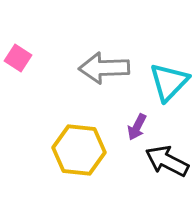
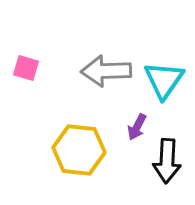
pink square: moved 8 px right, 10 px down; rotated 16 degrees counterclockwise
gray arrow: moved 2 px right, 3 px down
cyan triangle: moved 5 px left, 2 px up; rotated 9 degrees counterclockwise
black arrow: rotated 114 degrees counterclockwise
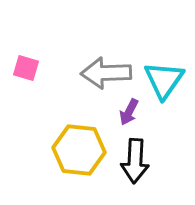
gray arrow: moved 2 px down
purple arrow: moved 8 px left, 15 px up
black arrow: moved 32 px left
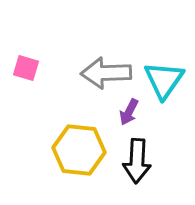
black arrow: moved 2 px right
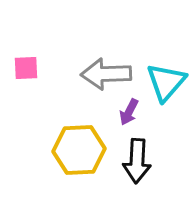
pink square: rotated 20 degrees counterclockwise
gray arrow: moved 1 px down
cyan triangle: moved 2 px right, 2 px down; rotated 6 degrees clockwise
yellow hexagon: rotated 9 degrees counterclockwise
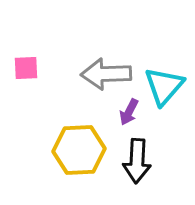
cyan triangle: moved 2 px left, 4 px down
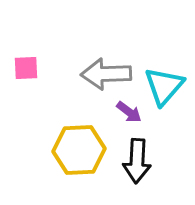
purple arrow: rotated 80 degrees counterclockwise
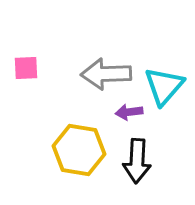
purple arrow: rotated 136 degrees clockwise
yellow hexagon: rotated 12 degrees clockwise
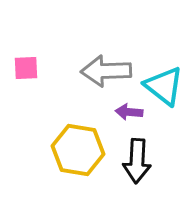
gray arrow: moved 3 px up
cyan triangle: rotated 33 degrees counterclockwise
purple arrow: rotated 12 degrees clockwise
yellow hexagon: moved 1 px left
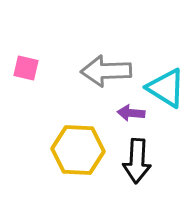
pink square: rotated 16 degrees clockwise
cyan triangle: moved 2 px right, 2 px down; rotated 6 degrees counterclockwise
purple arrow: moved 2 px right, 1 px down
yellow hexagon: rotated 6 degrees counterclockwise
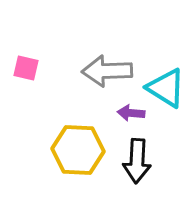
gray arrow: moved 1 px right
